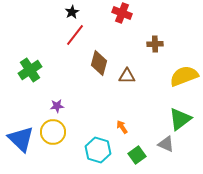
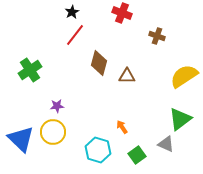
brown cross: moved 2 px right, 8 px up; rotated 21 degrees clockwise
yellow semicircle: rotated 12 degrees counterclockwise
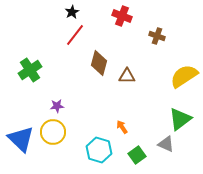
red cross: moved 3 px down
cyan hexagon: moved 1 px right
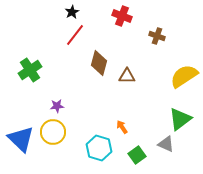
cyan hexagon: moved 2 px up
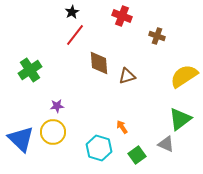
brown diamond: rotated 20 degrees counterclockwise
brown triangle: rotated 18 degrees counterclockwise
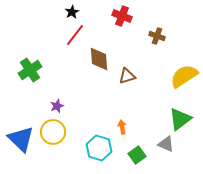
brown diamond: moved 4 px up
purple star: rotated 16 degrees counterclockwise
orange arrow: rotated 24 degrees clockwise
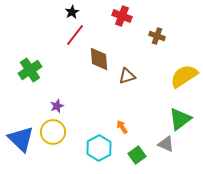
orange arrow: rotated 24 degrees counterclockwise
cyan hexagon: rotated 15 degrees clockwise
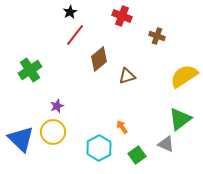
black star: moved 2 px left
brown diamond: rotated 55 degrees clockwise
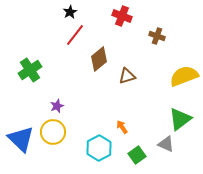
yellow semicircle: rotated 12 degrees clockwise
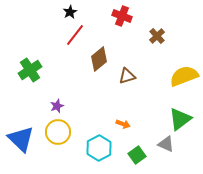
brown cross: rotated 28 degrees clockwise
orange arrow: moved 1 px right, 3 px up; rotated 144 degrees clockwise
yellow circle: moved 5 px right
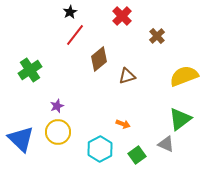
red cross: rotated 24 degrees clockwise
cyan hexagon: moved 1 px right, 1 px down
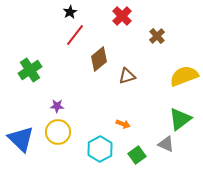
purple star: rotated 24 degrees clockwise
